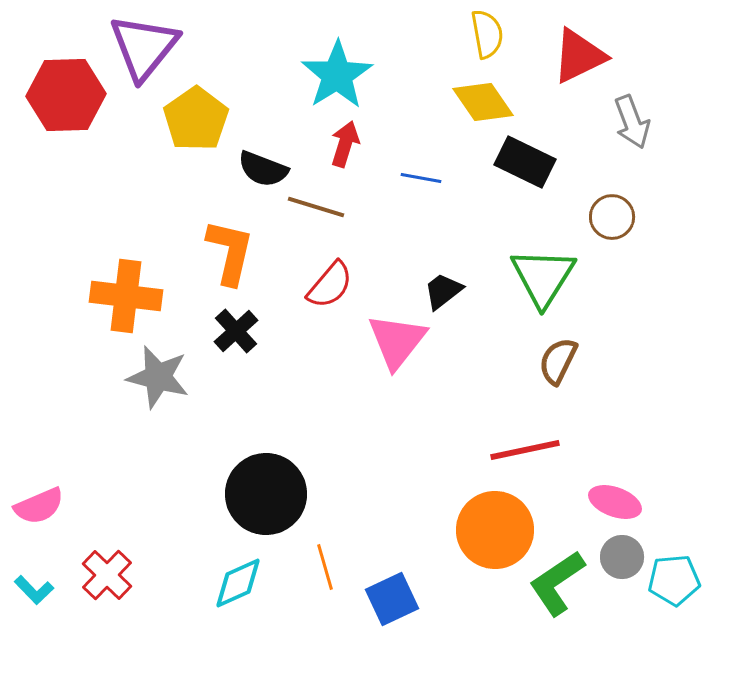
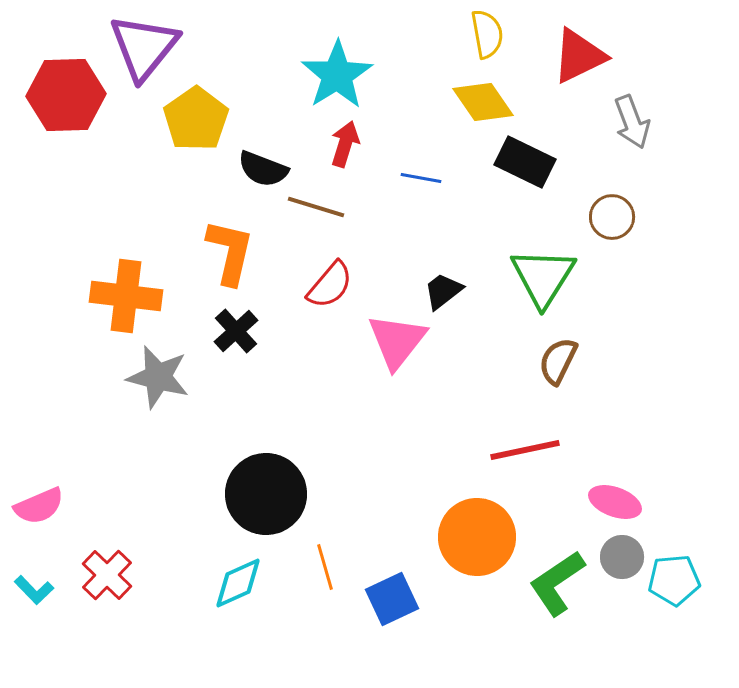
orange circle: moved 18 px left, 7 px down
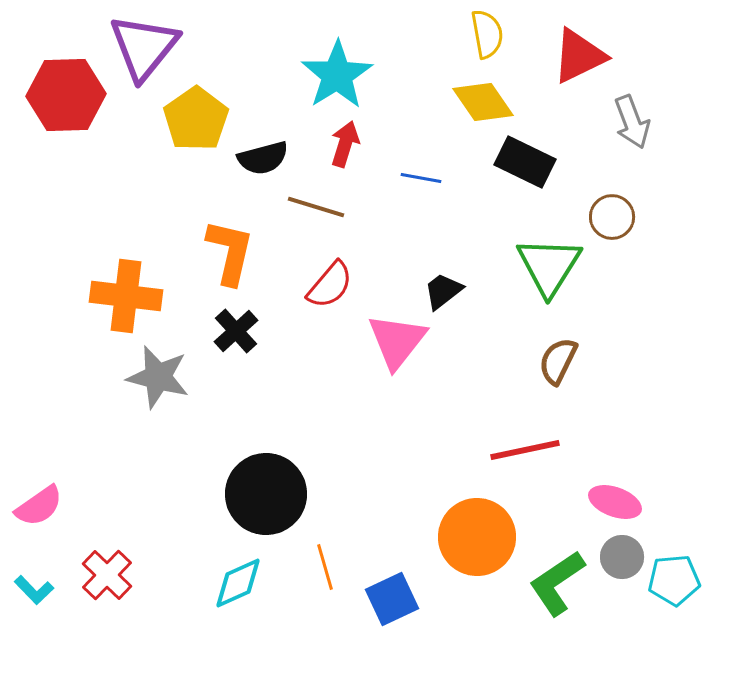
black semicircle: moved 11 px up; rotated 36 degrees counterclockwise
green triangle: moved 6 px right, 11 px up
pink semicircle: rotated 12 degrees counterclockwise
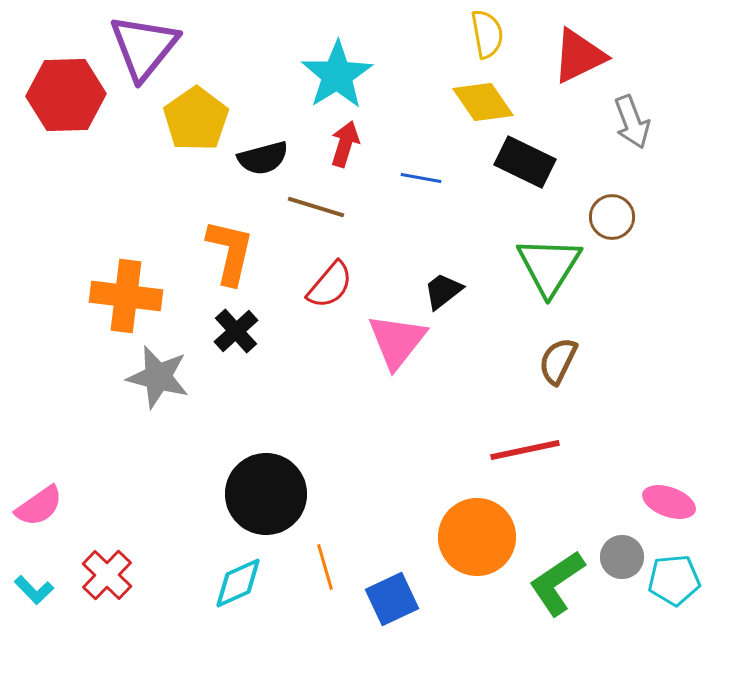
pink ellipse: moved 54 px right
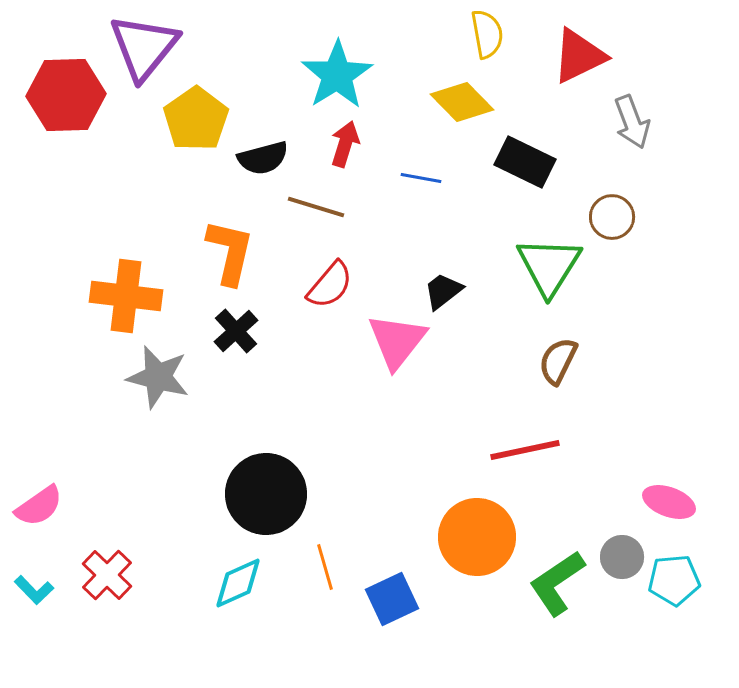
yellow diamond: moved 21 px left; rotated 10 degrees counterclockwise
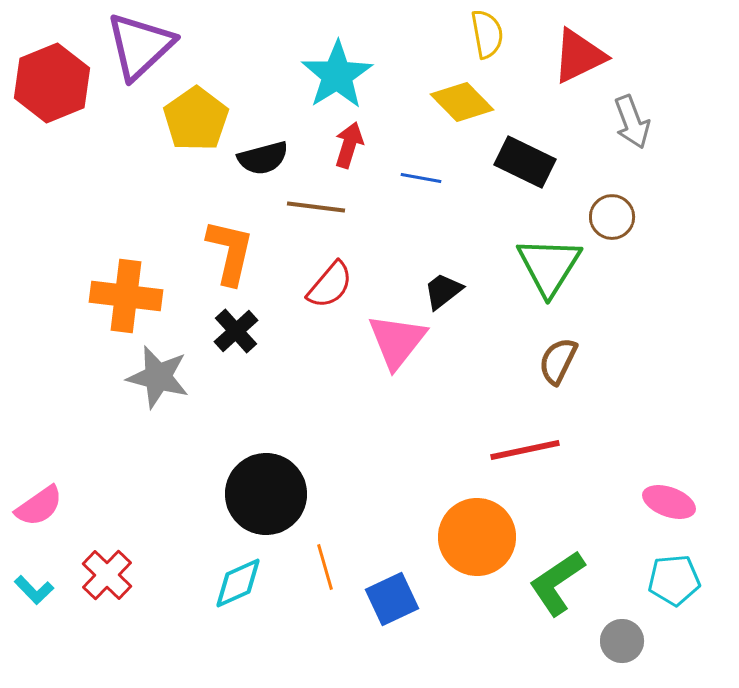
purple triangle: moved 4 px left, 1 px up; rotated 8 degrees clockwise
red hexagon: moved 14 px left, 12 px up; rotated 20 degrees counterclockwise
red arrow: moved 4 px right, 1 px down
brown line: rotated 10 degrees counterclockwise
gray circle: moved 84 px down
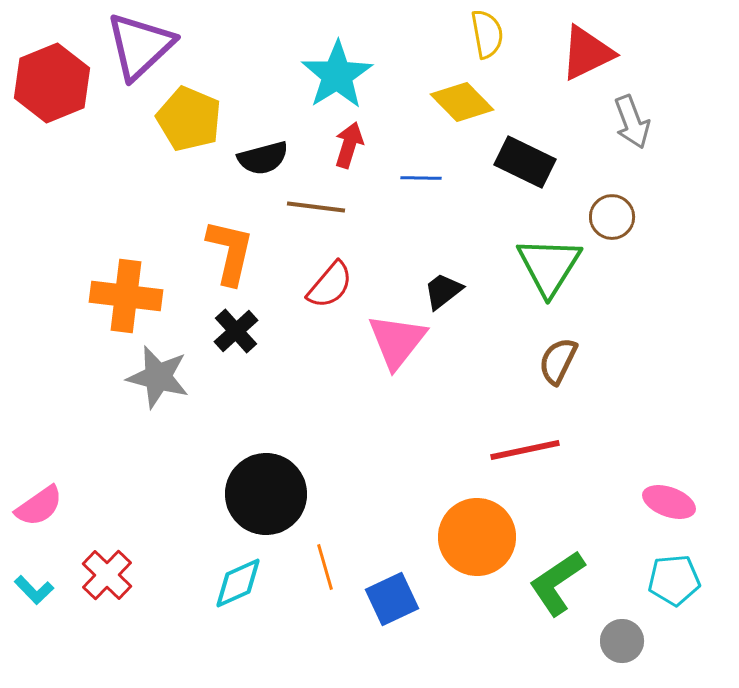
red triangle: moved 8 px right, 3 px up
yellow pentagon: moved 7 px left; rotated 14 degrees counterclockwise
blue line: rotated 9 degrees counterclockwise
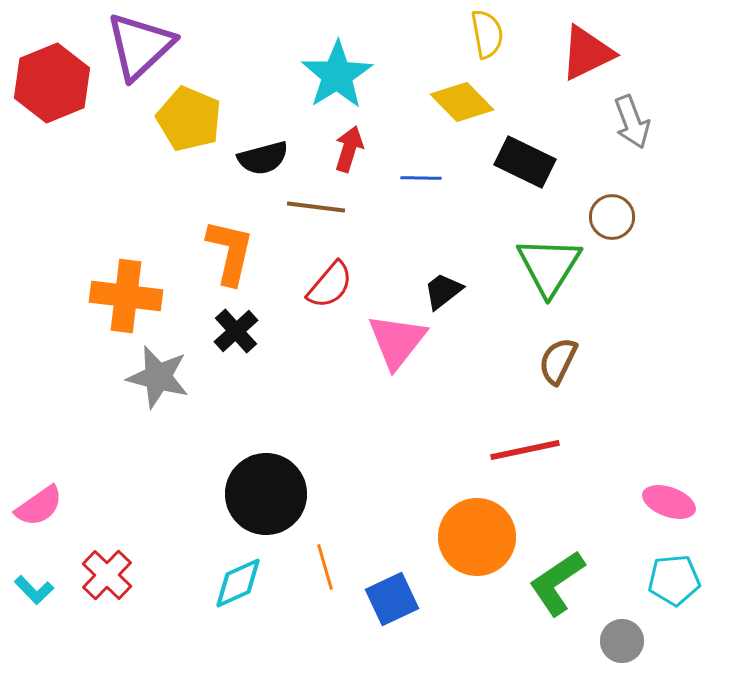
red arrow: moved 4 px down
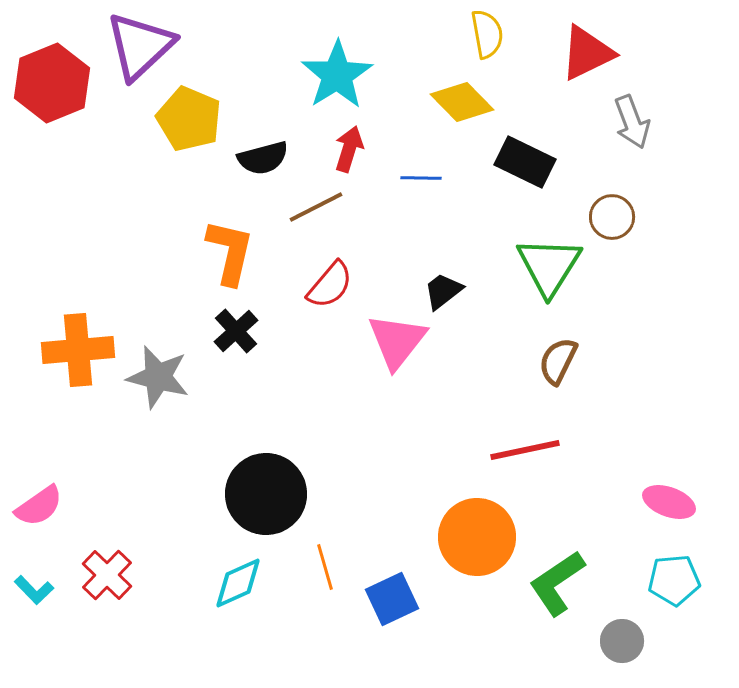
brown line: rotated 34 degrees counterclockwise
orange cross: moved 48 px left, 54 px down; rotated 12 degrees counterclockwise
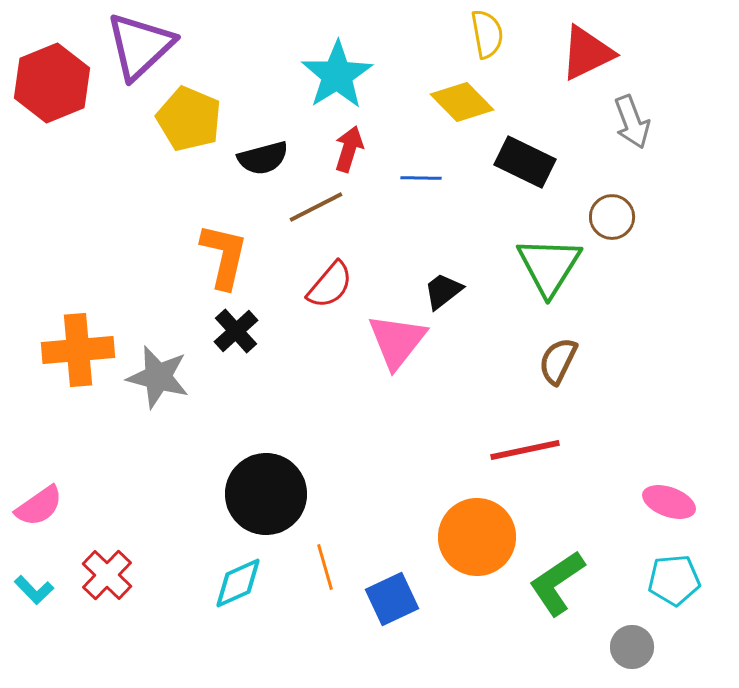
orange L-shape: moved 6 px left, 4 px down
gray circle: moved 10 px right, 6 px down
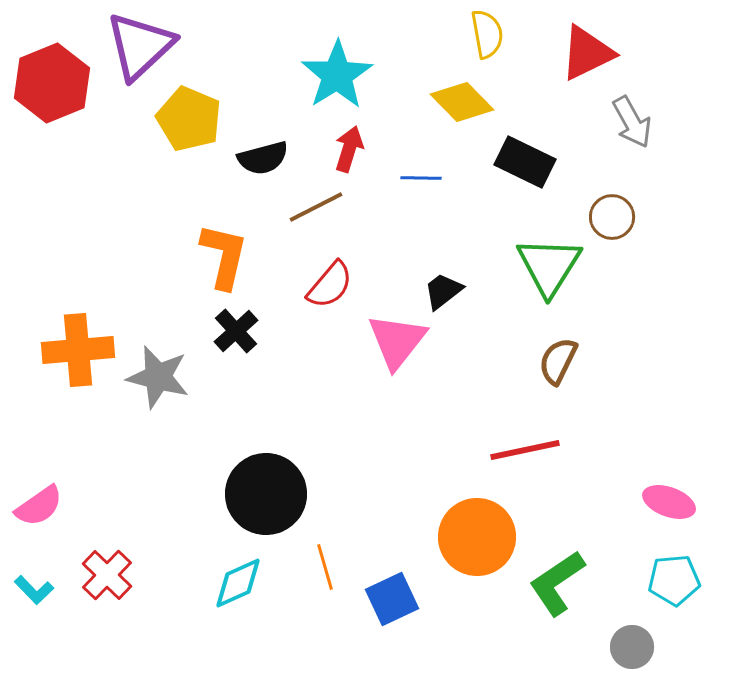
gray arrow: rotated 8 degrees counterclockwise
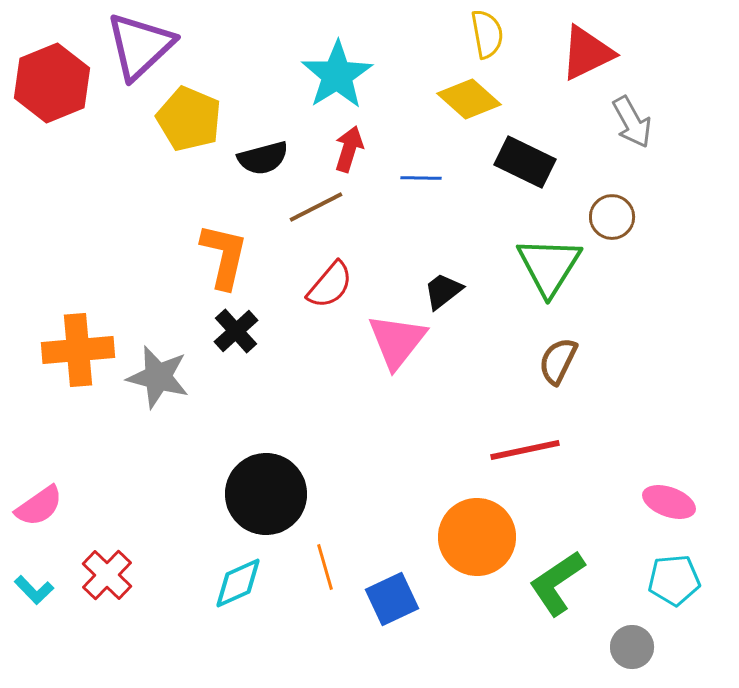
yellow diamond: moved 7 px right, 3 px up; rotated 4 degrees counterclockwise
